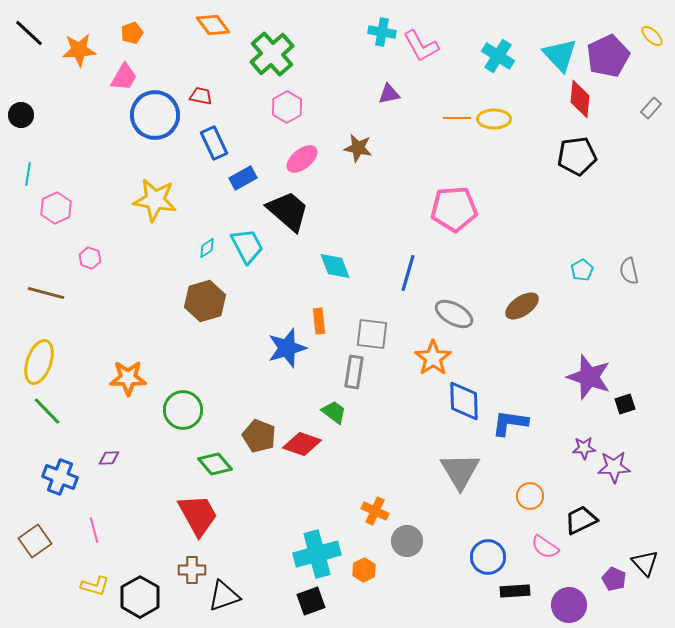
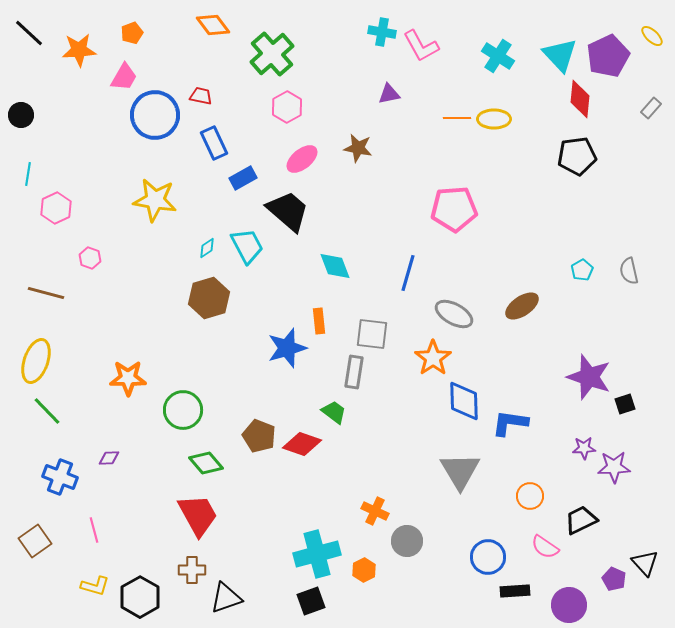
brown hexagon at (205, 301): moved 4 px right, 3 px up
yellow ellipse at (39, 362): moved 3 px left, 1 px up
green diamond at (215, 464): moved 9 px left, 1 px up
black triangle at (224, 596): moved 2 px right, 2 px down
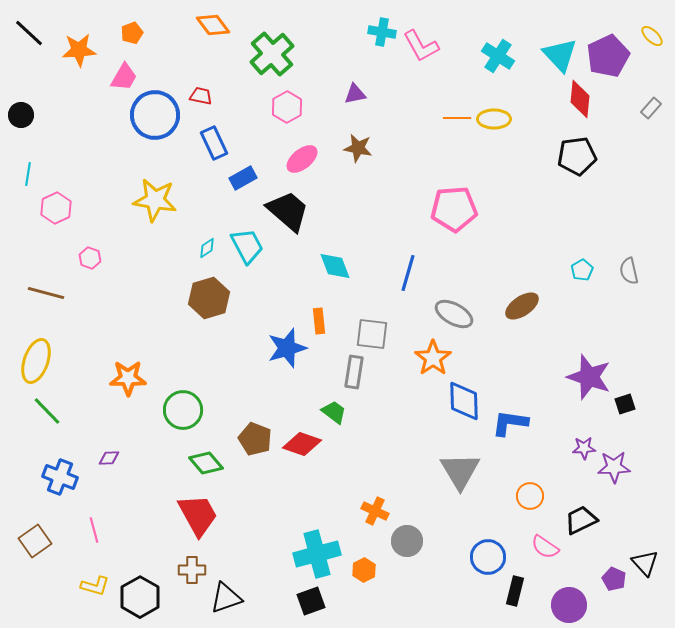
purple triangle at (389, 94): moved 34 px left
brown pentagon at (259, 436): moved 4 px left, 3 px down
black rectangle at (515, 591): rotated 72 degrees counterclockwise
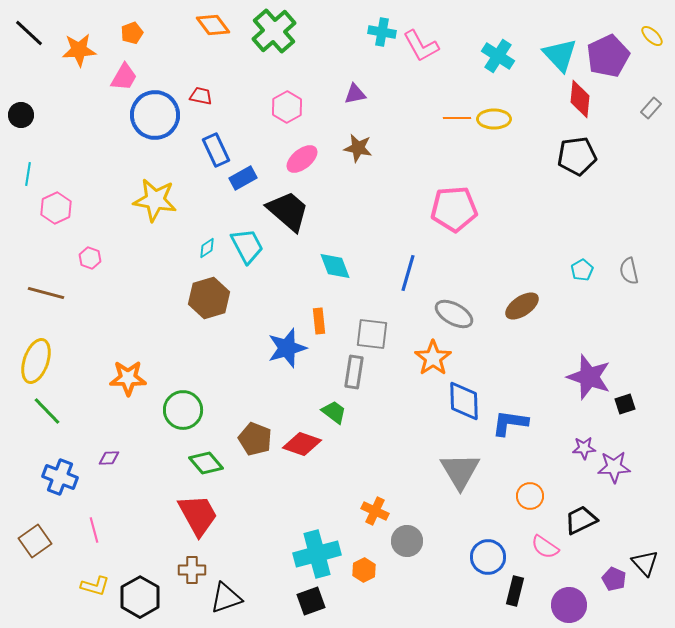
green cross at (272, 54): moved 2 px right, 23 px up
blue rectangle at (214, 143): moved 2 px right, 7 px down
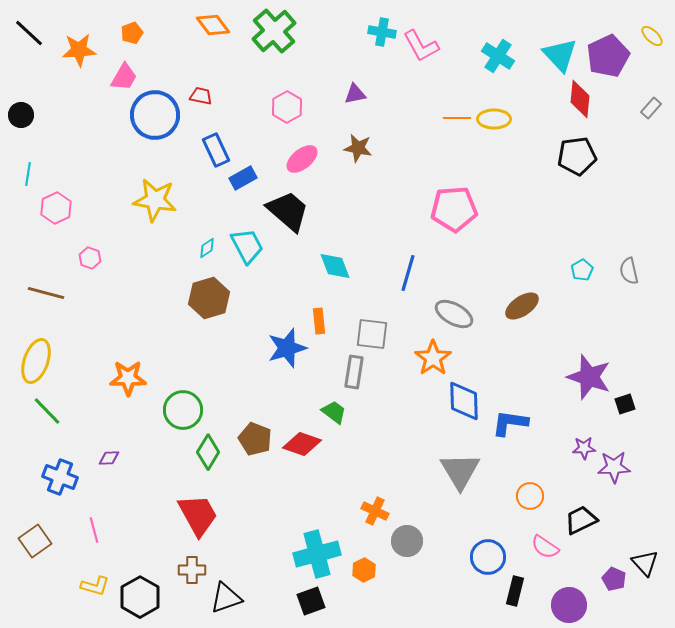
green diamond at (206, 463): moved 2 px right, 11 px up; rotated 72 degrees clockwise
